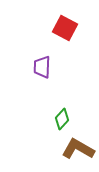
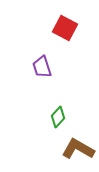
purple trapezoid: rotated 20 degrees counterclockwise
green diamond: moved 4 px left, 2 px up
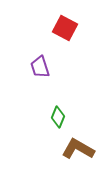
purple trapezoid: moved 2 px left
green diamond: rotated 20 degrees counterclockwise
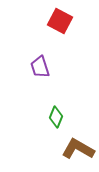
red square: moved 5 px left, 7 px up
green diamond: moved 2 px left
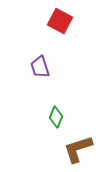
brown L-shape: rotated 48 degrees counterclockwise
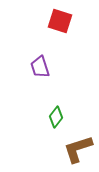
red square: rotated 10 degrees counterclockwise
green diamond: rotated 15 degrees clockwise
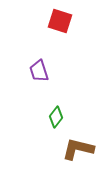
purple trapezoid: moved 1 px left, 4 px down
brown L-shape: rotated 32 degrees clockwise
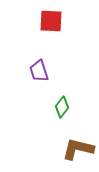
red square: moved 9 px left; rotated 15 degrees counterclockwise
green diamond: moved 6 px right, 10 px up
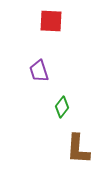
brown L-shape: rotated 100 degrees counterclockwise
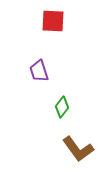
red square: moved 2 px right
brown L-shape: rotated 40 degrees counterclockwise
